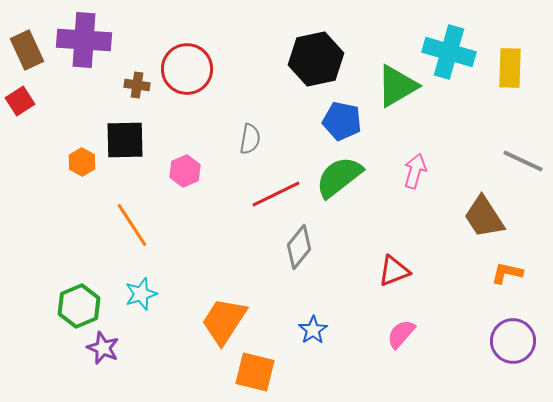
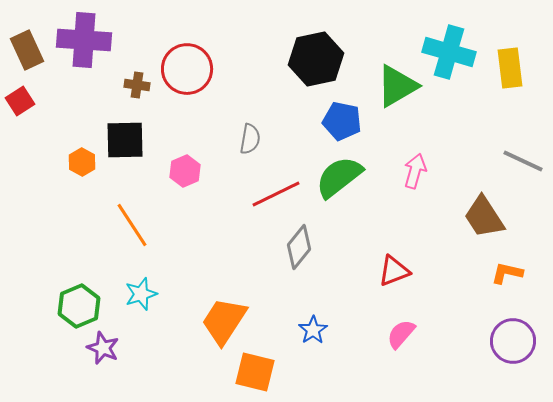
yellow rectangle: rotated 9 degrees counterclockwise
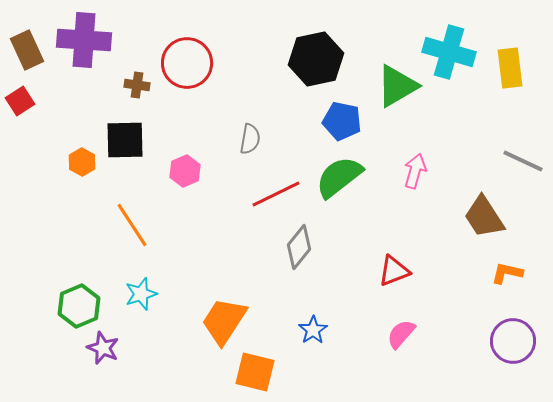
red circle: moved 6 px up
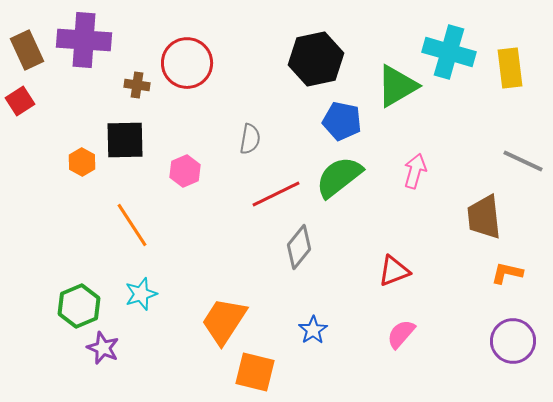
brown trapezoid: rotated 27 degrees clockwise
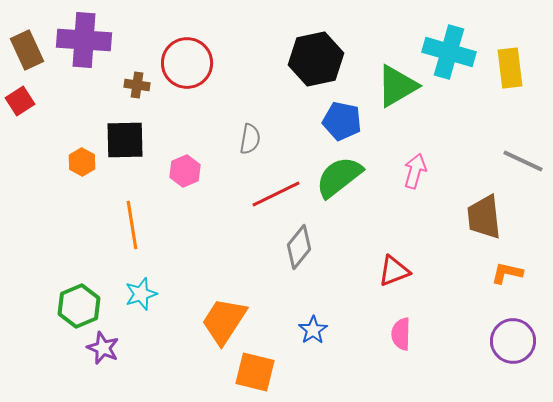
orange line: rotated 24 degrees clockwise
pink semicircle: rotated 40 degrees counterclockwise
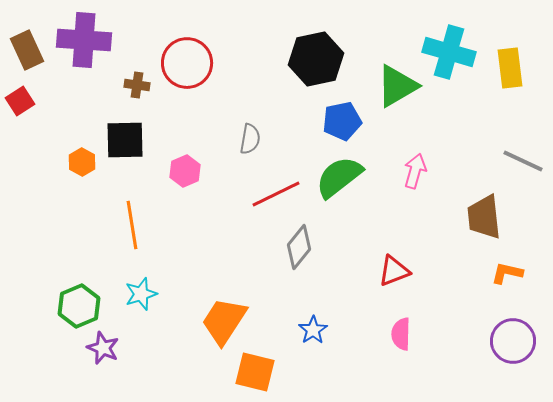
blue pentagon: rotated 24 degrees counterclockwise
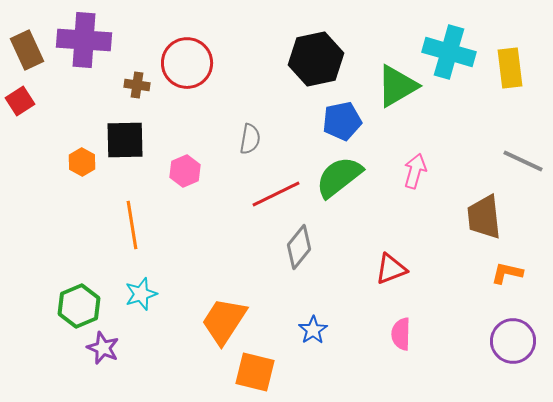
red triangle: moved 3 px left, 2 px up
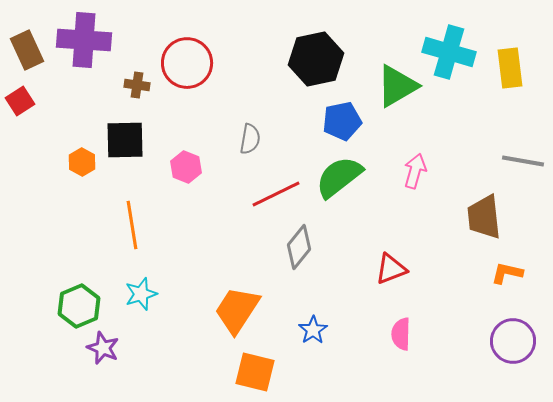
gray line: rotated 15 degrees counterclockwise
pink hexagon: moved 1 px right, 4 px up; rotated 16 degrees counterclockwise
orange trapezoid: moved 13 px right, 11 px up
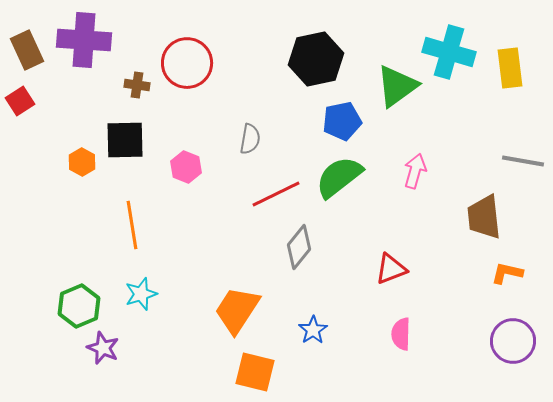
green triangle: rotated 6 degrees counterclockwise
